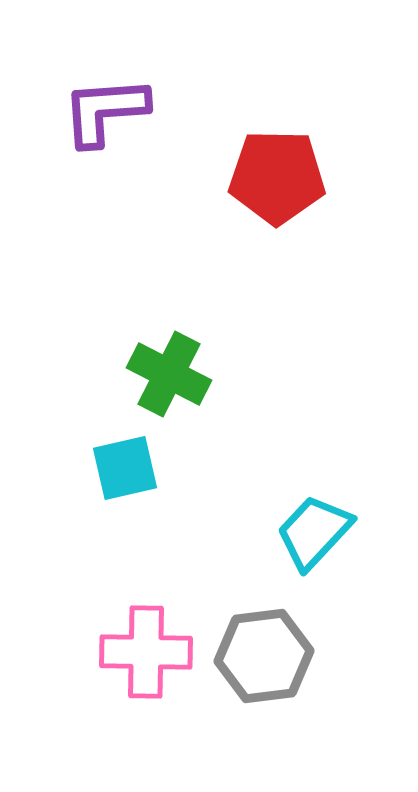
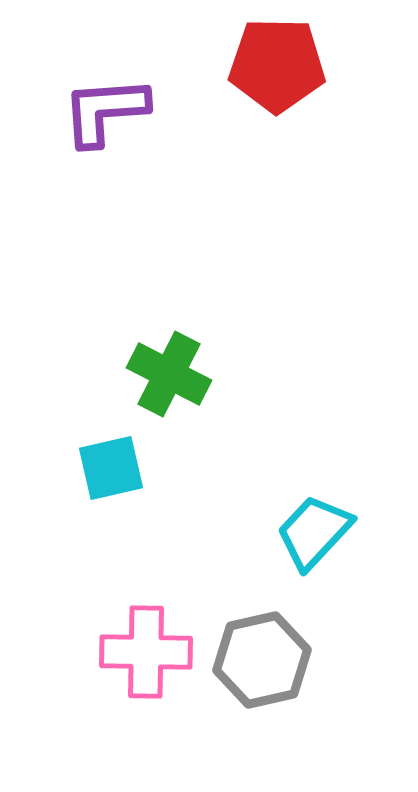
red pentagon: moved 112 px up
cyan square: moved 14 px left
gray hexagon: moved 2 px left, 4 px down; rotated 6 degrees counterclockwise
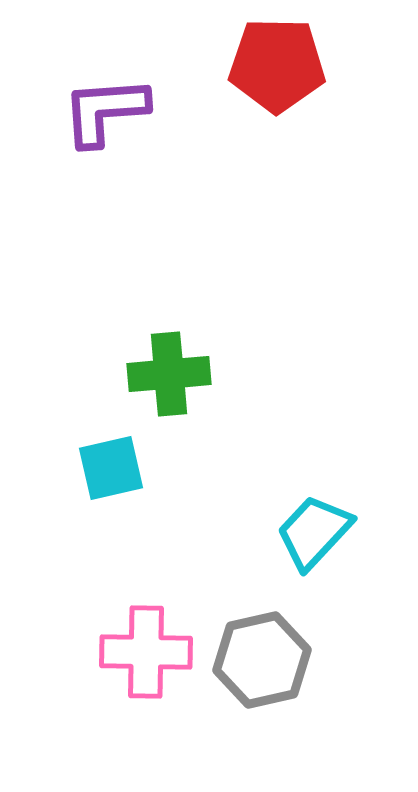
green cross: rotated 32 degrees counterclockwise
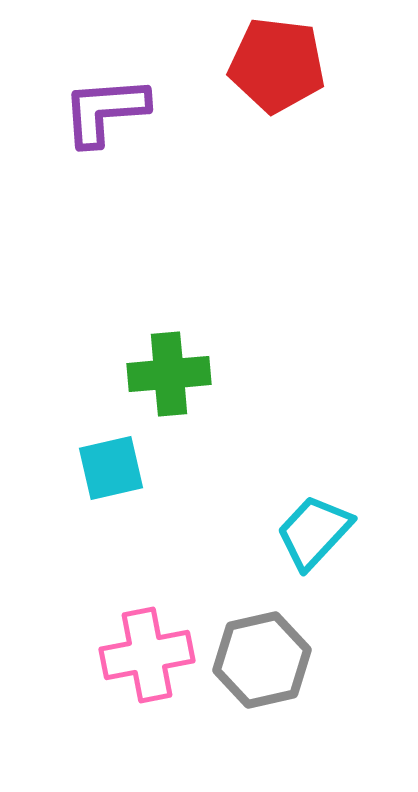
red pentagon: rotated 6 degrees clockwise
pink cross: moved 1 px right, 3 px down; rotated 12 degrees counterclockwise
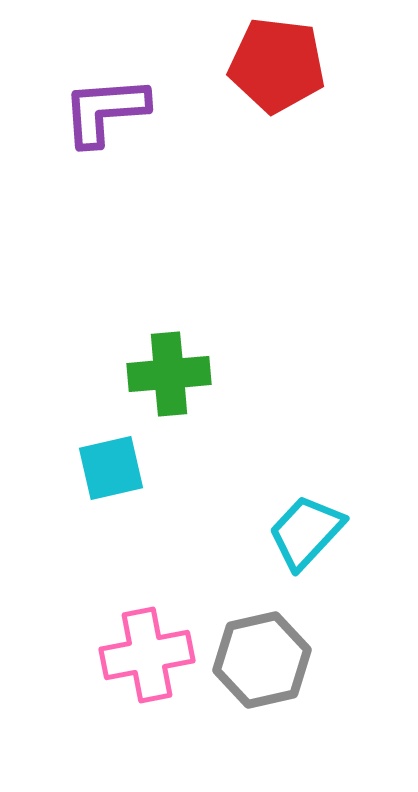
cyan trapezoid: moved 8 px left
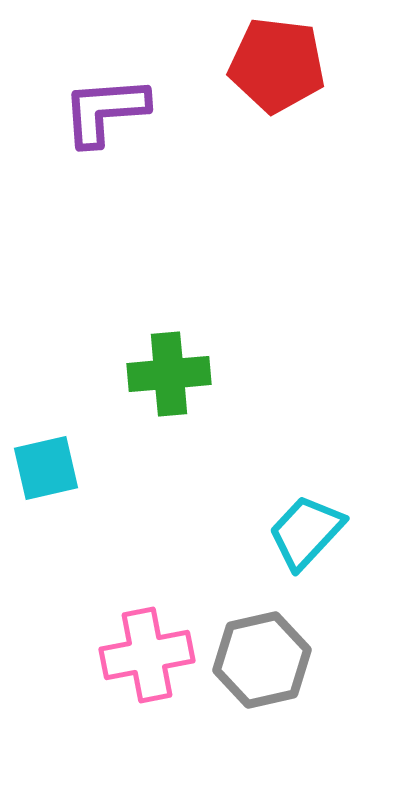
cyan square: moved 65 px left
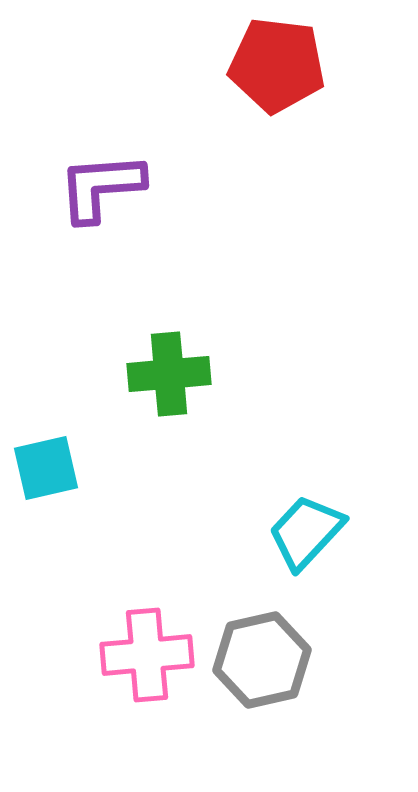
purple L-shape: moved 4 px left, 76 px down
pink cross: rotated 6 degrees clockwise
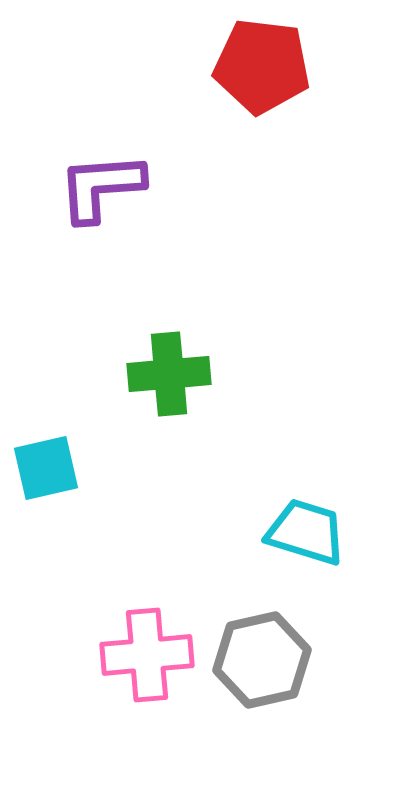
red pentagon: moved 15 px left, 1 px down
cyan trapezoid: rotated 64 degrees clockwise
